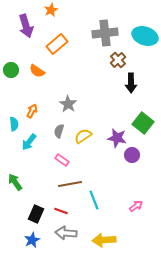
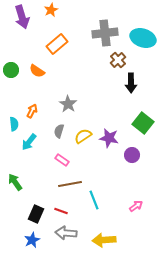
purple arrow: moved 4 px left, 9 px up
cyan ellipse: moved 2 px left, 2 px down
purple star: moved 8 px left
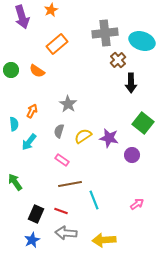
cyan ellipse: moved 1 px left, 3 px down
pink arrow: moved 1 px right, 2 px up
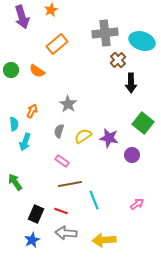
cyan arrow: moved 4 px left; rotated 18 degrees counterclockwise
pink rectangle: moved 1 px down
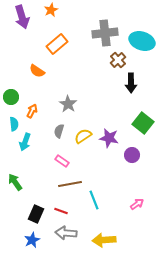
green circle: moved 27 px down
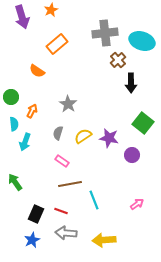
gray semicircle: moved 1 px left, 2 px down
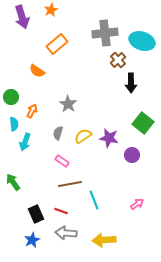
green arrow: moved 2 px left
black rectangle: rotated 48 degrees counterclockwise
